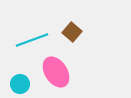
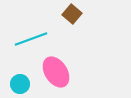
brown square: moved 18 px up
cyan line: moved 1 px left, 1 px up
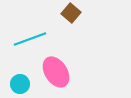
brown square: moved 1 px left, 1 px up
cyan line: moved 1 px left
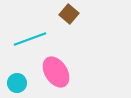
brown square: moved 2 px left, 1 px down
cyan circle: moved 3 px left, 1 px up
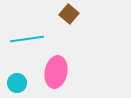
cyan line: moved 3 px left; rotated 12 degrees clockwise
pink ellipse: rotated 44 degrees clockwise
